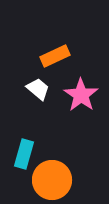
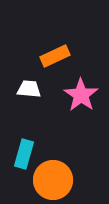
white trapezoid: moved 9 px left; rotated 35 degrees counterclockwise
orange circle: moved 1 px right
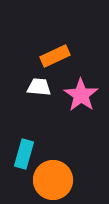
white trapezoid: moved 10 px right, 2 px up
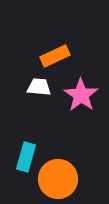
cyan rectangle: moved 2 px right, 3 px down
orange circle: moved 5 px right, 1 px up
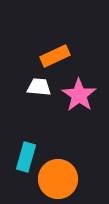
pink star: moved 2 px left
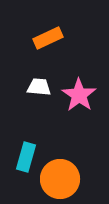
orange rectangle: moved 7 px left, 18 px up
orange circle: moved 2 px right
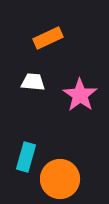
white trapezoid: moved 6 px left, 5 px up
pink star: moved 1 px right
